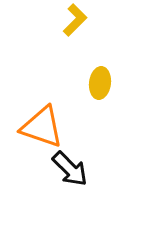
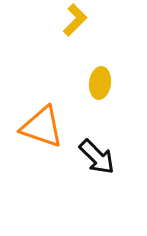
black arrow: moved 27 px right, 12 px up
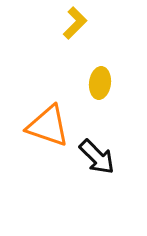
yellow L-shape: moved 3 px down
orange triangle: moved 6 px right, 1 px up
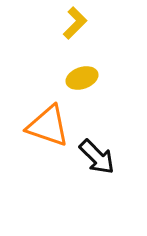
yellow ellipse: moved 18 px left, 5 px up; rotated 64 degrees clockwise
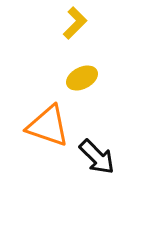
yellow ellipse: rotated 8 degrees counterclockwise
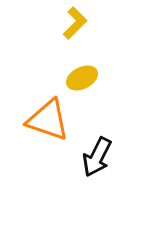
orange triangle: moved 6 px up
black arrow: rotated 72 degrees clockwise
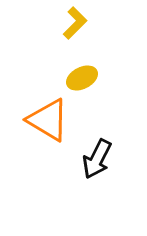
orange triangle: rotated 12 degrees clockwise
black arrow: moved 2 px down
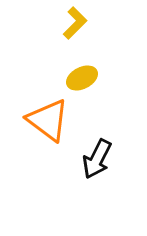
orange triangle: rotated 6 degrees clockwise
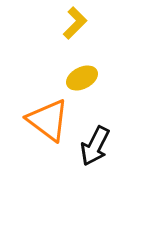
black arrow: moved 2 px left, 13 px up
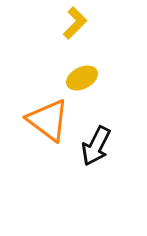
black arrow: moved 1 px right
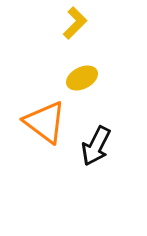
orange triangle: moved 3 px left, 2 px down
